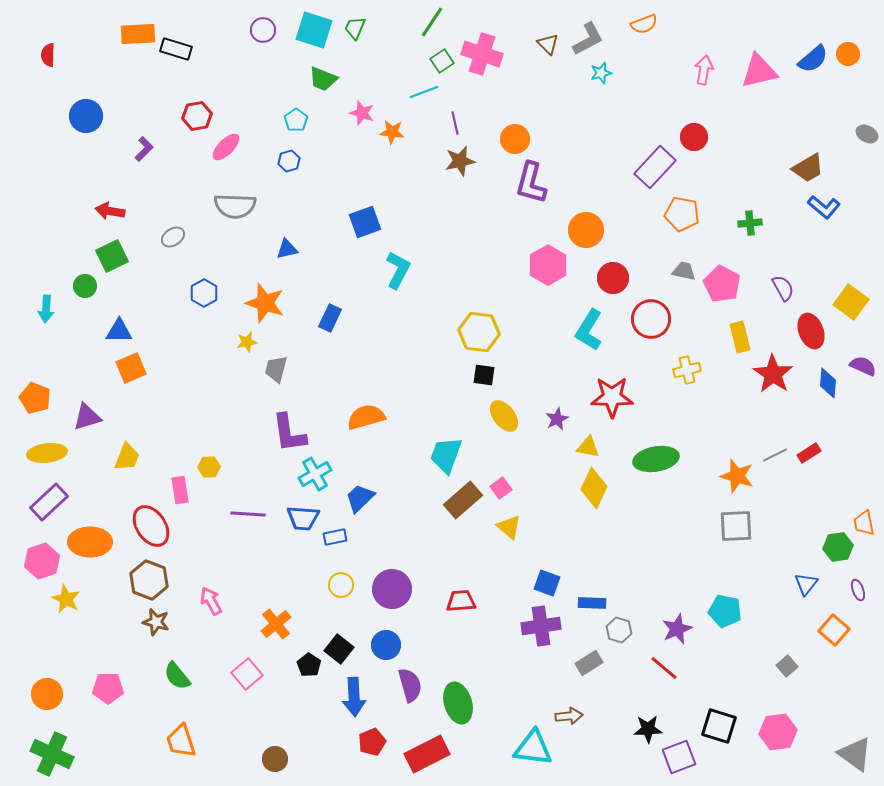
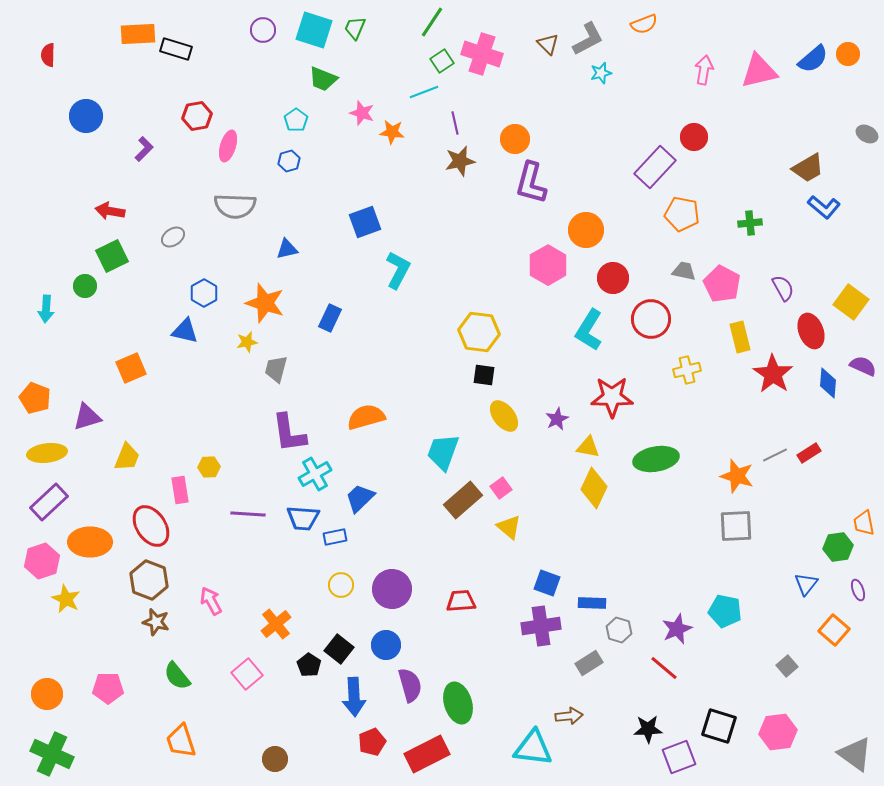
pink ellipse at (226, 147): moved 2 px right, 1 px up; rotated 28 degrees counterclockwise
blue triangle at (119, 331): moved 66 px right; rotated 12 degrees clockwise
cyan trapezoid at (446, 455): moved 3 px left, 3 px up
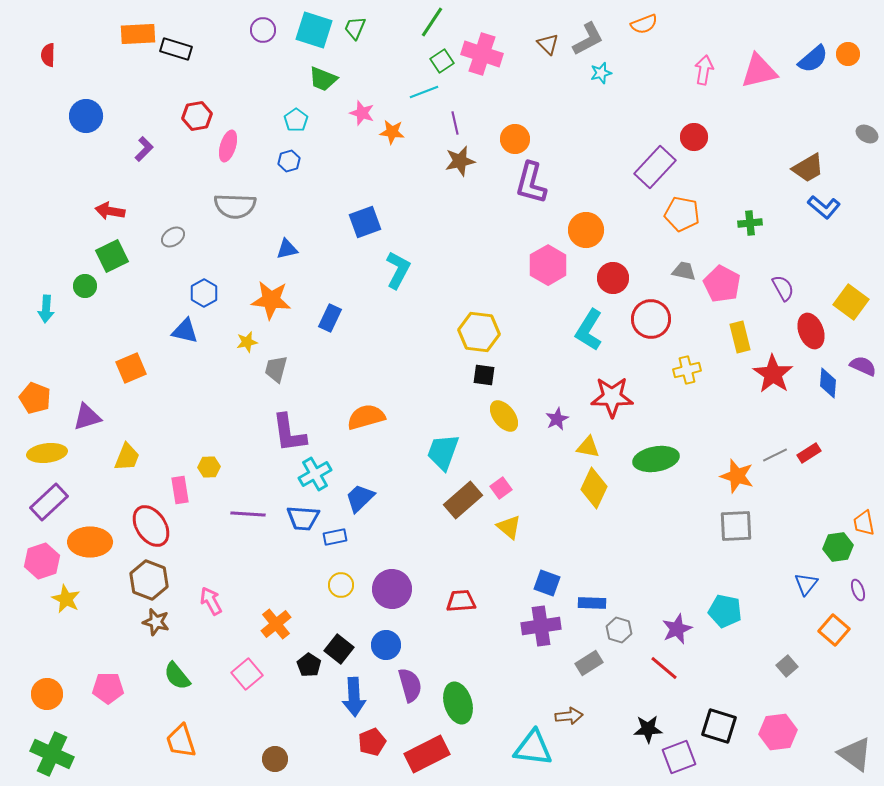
orange star at (265, 303): moved 6 px right, 3 px up; rotated 12 degrees counterclockwise
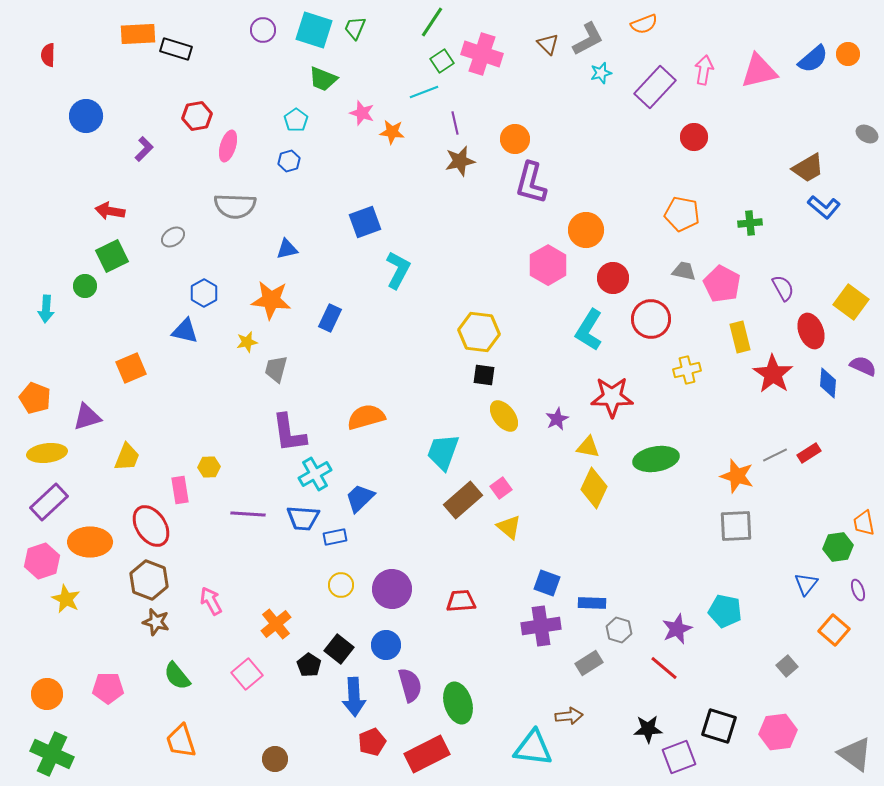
purple rectangle at (655, 167): moved 80 px up
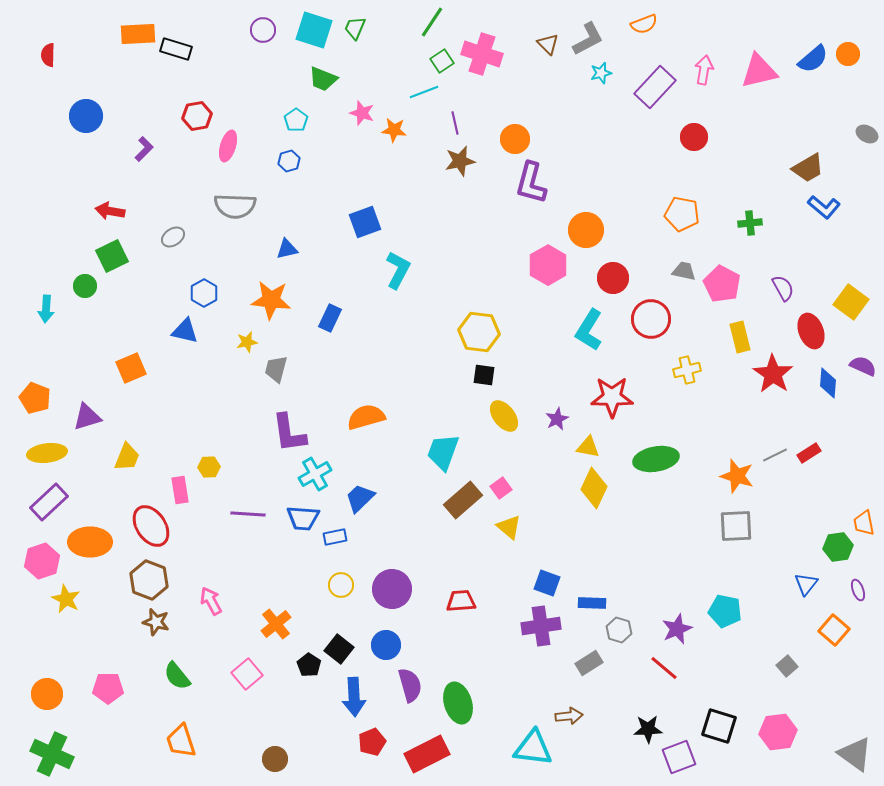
orange star at (392, 132): moved 2 px right, 2 px up
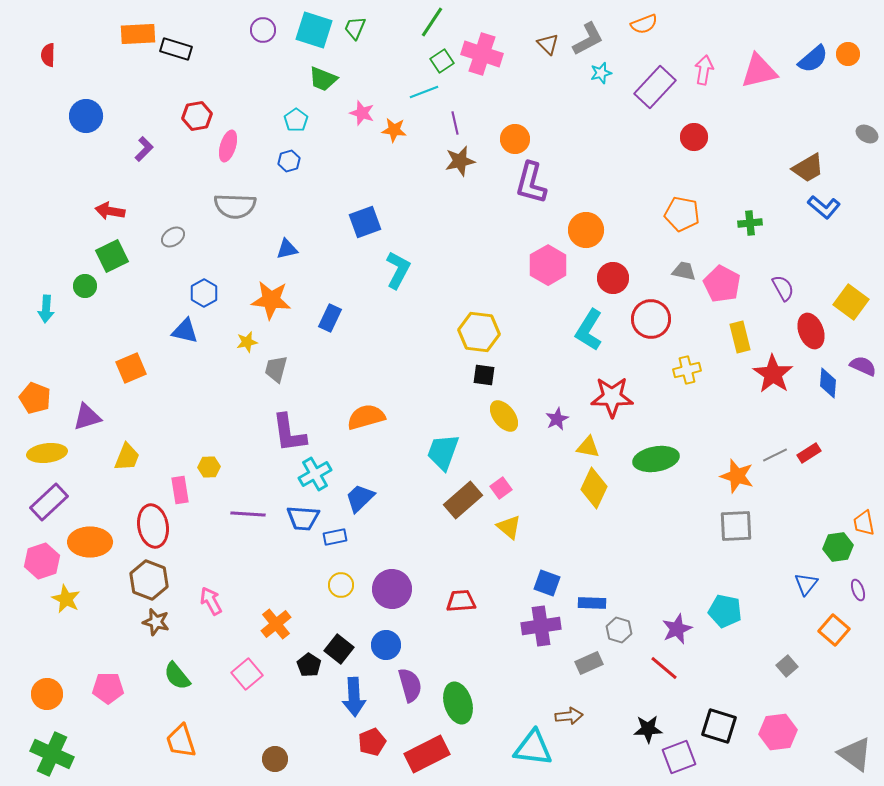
red ellipse at (151, 526): moved 2 px right; rotated 24 degrees clockwise
gray rectangle at (589, 663): rotated 8 degrees clockwise
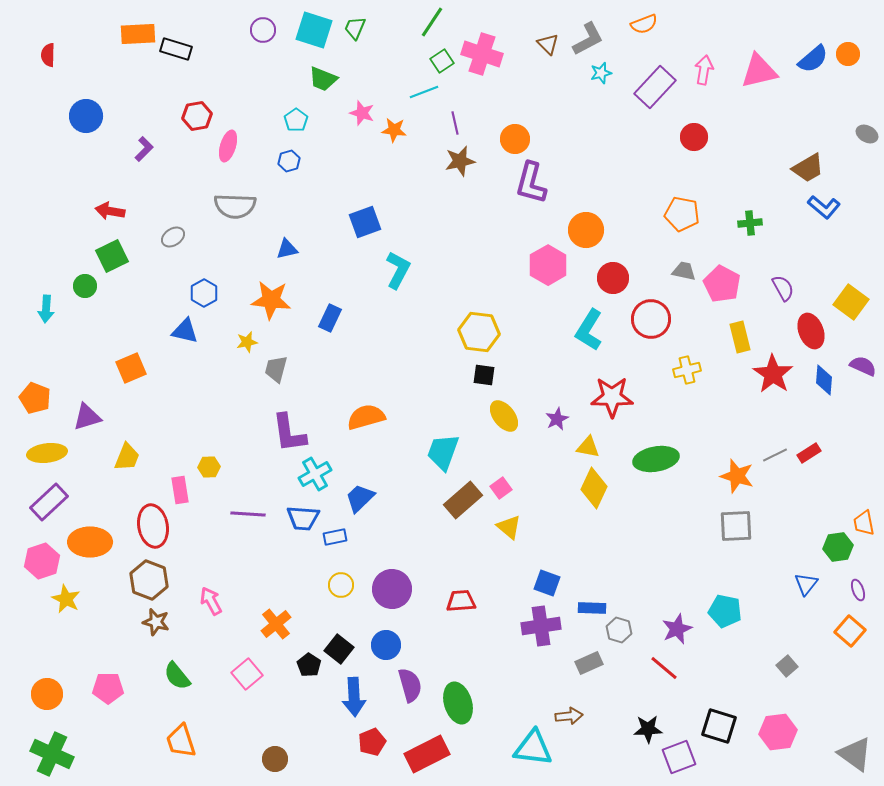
blue diamond at (828, 383): moved 4 px left, 3 px up
blue rectangle at (592, 603): moved 5 px down
orange square at (834, 630): moved 16 px right, 1 px down
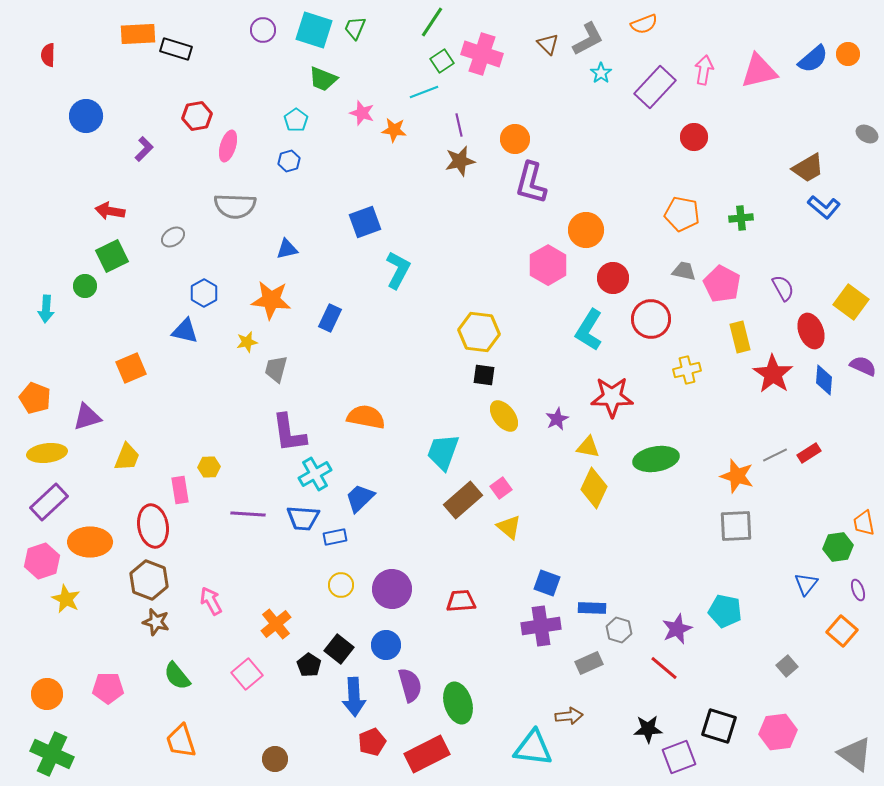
cyan star at (601, 73): rotated 20 degrees counterclockwise
purple line at (455, 123): moved 4 px right, 2 px down
green cross at (750, 223): moved 9 px left, 5 px up
orange semicircle at (366, 417): rotated 27 degrees clockwise
orange square at (850, 631): moved 8 px left
